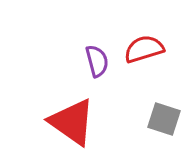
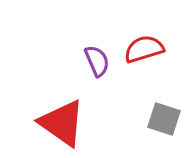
purple semicircle: rotated 8 degrees counterclockwise
red triangle: moved 10 px left, 1 px down
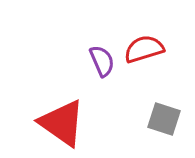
purple semicircle: moved 5 px right
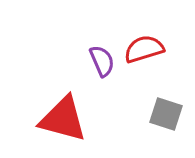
gray square: moved 2 px right, 5 px up
red triangle: moved 1 px right, 4 px up; rotated 20 degrees counterclockwise
